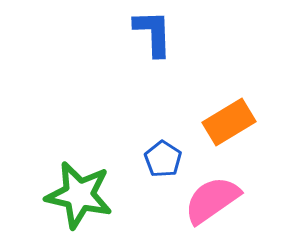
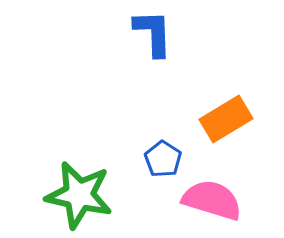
orange rectangle: moved 3 px left, 3 px up
pink semicircle: rotated 52 degrees clockwise
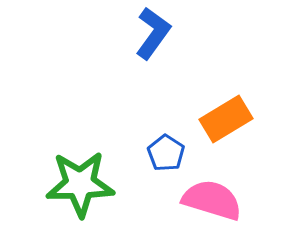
blue L-shape: rotated 38 degrees clockwise
blue pentagon: moved 3 px right, 6 px up
green star: moved 1 px right, 11 px up; rotated 14 degrees counterclockwise
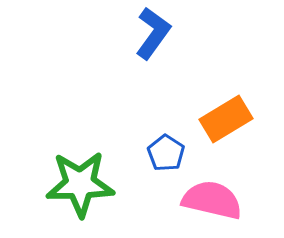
pink semicircle: rotated 4 degrees counterclockwise
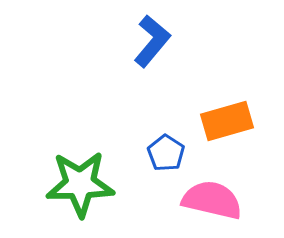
blue L-shape: moved 1 px left, 8 px down; rotated 4 degrees clockwise
orange rectangle: moved 1 px right, 2 px down; rotated 15 degrees clockwise
